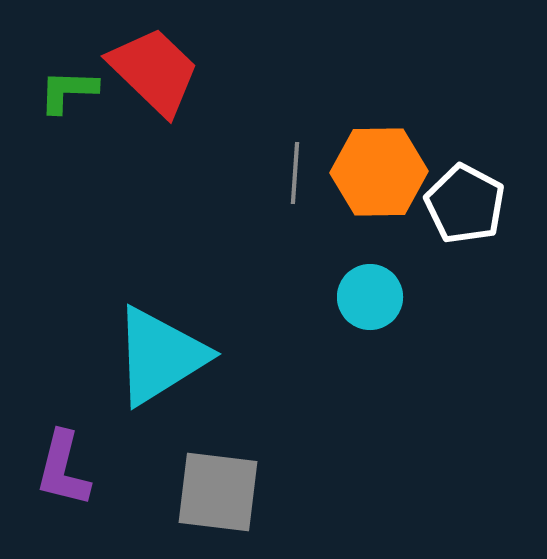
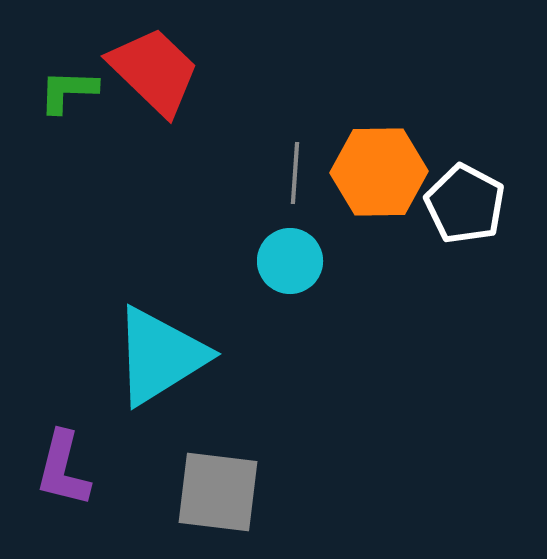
cyan circle: moved 80 px left, 36 px up
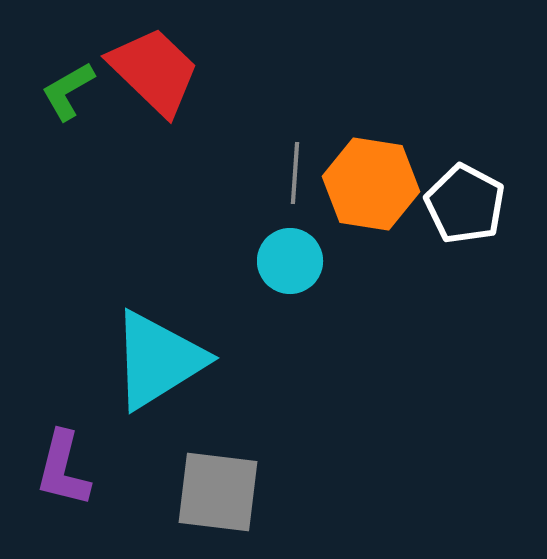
green L-shape: rotated 32 degrees counterclockwise
orange hexagon: moved 8 px left, 12 px down; rotated 10 degrees clockwise
cyan triangle: moved 2 px left, 4 px down
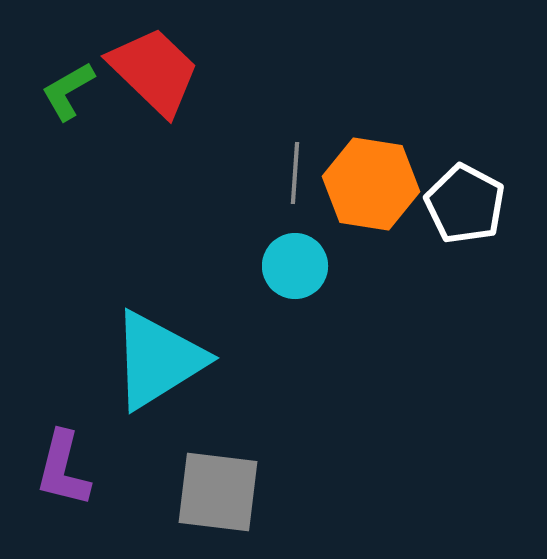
cyan circle: moved 5 px right, 5 px down
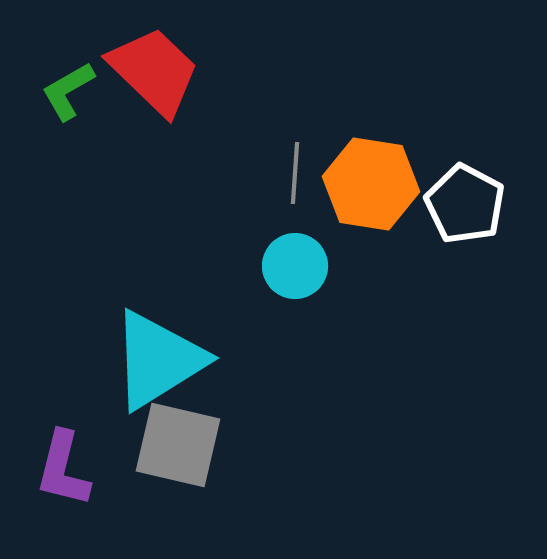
gray square: moved 40 px left, 47 px up; rotated 6 degrees clockwise
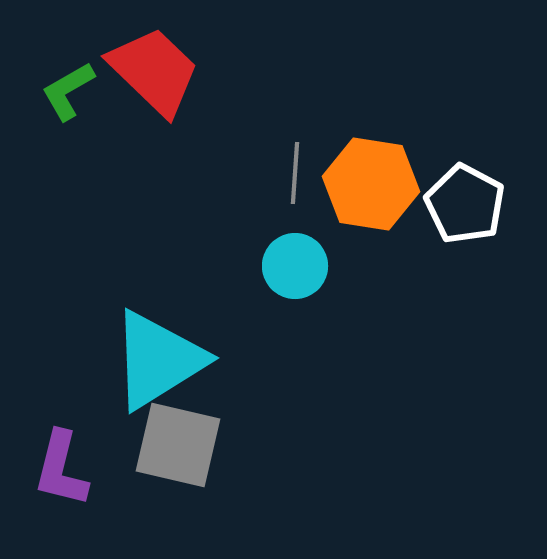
purple L-shape: moved 2 px left
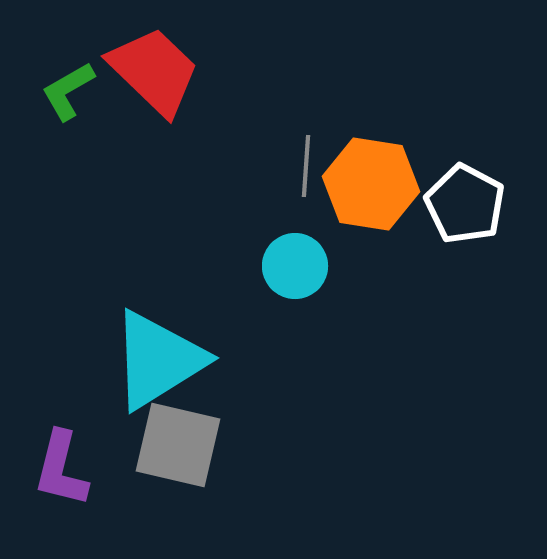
gray line: moved 11 px right, 7 px up
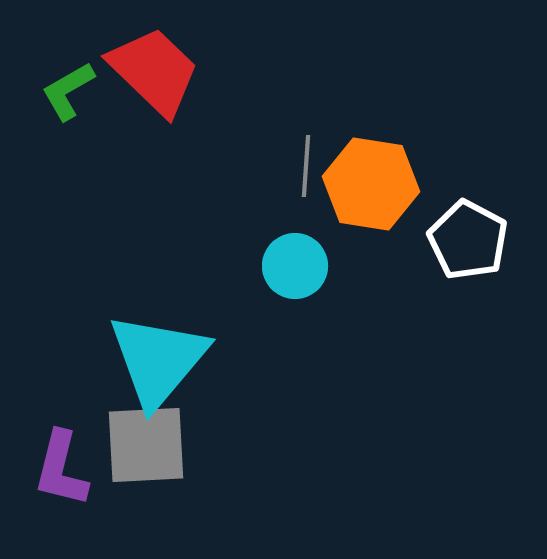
white pentagon: moved 3 px right, 36 px down
cyan triangle: rotated 18 degrees counterclockwise
gray square: moved 32 px left; rotated 16 degrees counterclockwise
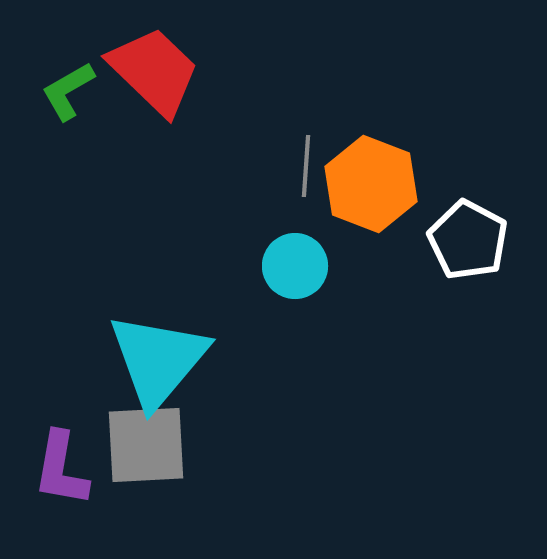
orange hexagon: rotated 12 degrees clockwise
purple L-shape: rotated 4 degrees counterclockwise
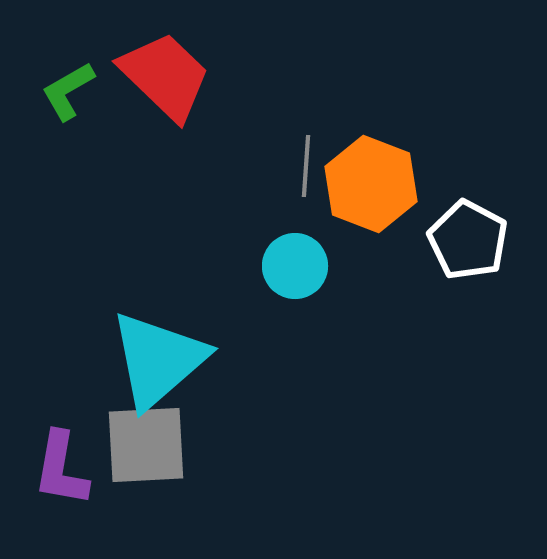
red trapezoid: moved 11 px right, 5 px down
cyan triangle: rotated 9 degrees clockwise
